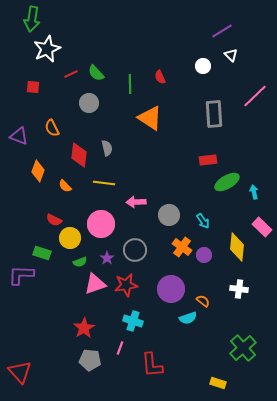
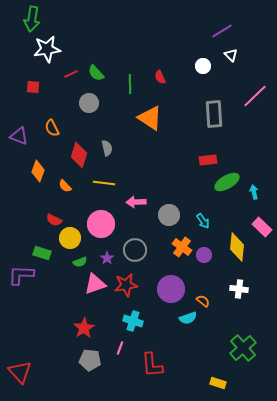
white star at (47, 49): rotated 16 degrees clockwise
red diamond at (79, 155): rotated 10 degrees clockwise
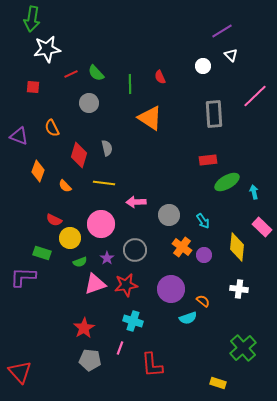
purple L-shape at (21, 275): moved 2 px right, 2 px down
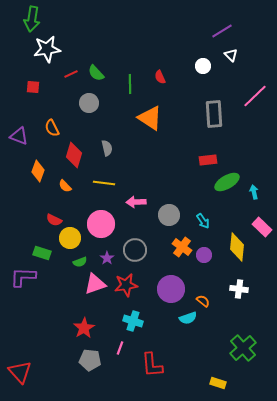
red diamond at (79, 155): moved 5 px left
